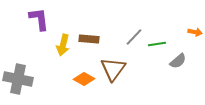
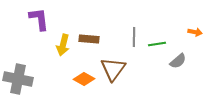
gray line: rotated 42 degrees counterclockwise
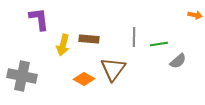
orange arrow: moved 17 px up
green line: moved 2 px right
gray cross: moved 4 px right, 3 px up
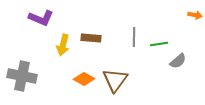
purple L-shape: moved 2 px right, 1 px up; rotated 120 degrees clockwise
brown rectangle: moved 2 px right, 1 px up
brown triangle: moved 2 px right, 11 px down
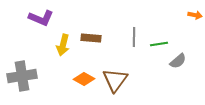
gray cross: rotated 20 degrees counterclockwise
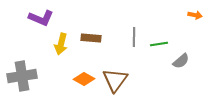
yellow arrow: moved 2 px left, 1 px up
gray semicircle: moved 3 px right
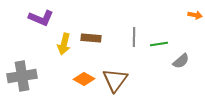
yellow arrow: moved 3 px right
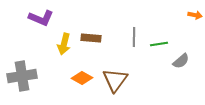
orange diamond: moved 2 px left, 1 px up
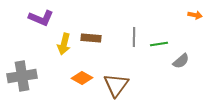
brown triangle: moved 1 px right, 5 px down
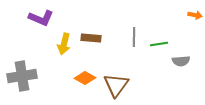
gray semicircle: rotated 36 degrees clockwise
orange diamond: moved 3 px right
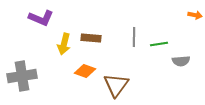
orange diamond: moved 7 px up; rotated 10 degrees counterclockwise
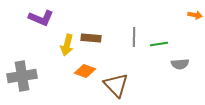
yellow arrow: moved 3 px right, 1 px down
gray semicircle: moved 1 px left, 3 px down
brown triangle: rotated 20 degrees counterclockwise
